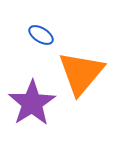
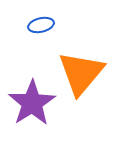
blue ellipse: moved 10 px up; rotated 45 degrees counterclockwise
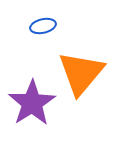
blue ellipse: moved 2 px right, 1 px down
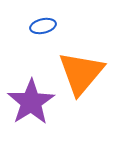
purple star: moved 1 px left, 1 px up
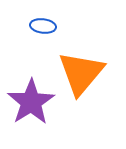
blue ellipse: rotated 20 degrees clockwise
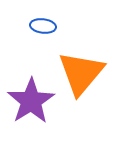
purple star: moved 1 px up
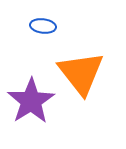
orange triangle: rotated 18 degrees counterclockwise
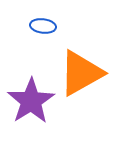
orange triangle: rotated 39 degrees clockwise
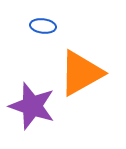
purple star: moved 1 px right, 5 px down; rotated 21 degrees counterclockwise
